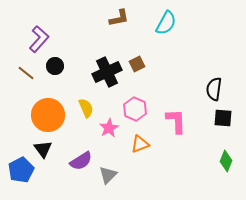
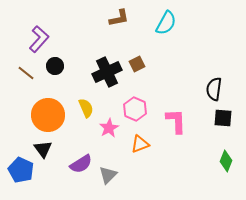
purple semicircle: moved 3 px down
blue pentagon: rotated 20 degrees counterclockwise
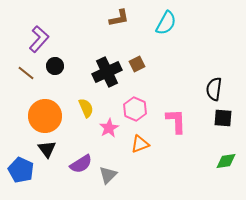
orange circle: moved 3 px left, 1 px down
black triangle: moved 4 px right
green diamond: rotated 60 degrees clockwise
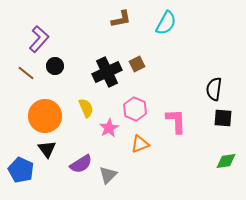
brown L-shape: moved 2 px right, 1 px down
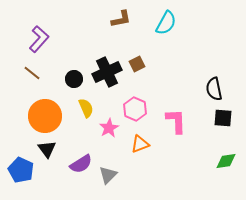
black circle: moved 19 px right, 13 px down
brown line: moved 6 px right
black semicircle: rotated 20 degrees counterclockwise
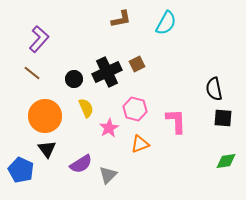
pink hexagon: rotated 10 degrees counterclockwise
